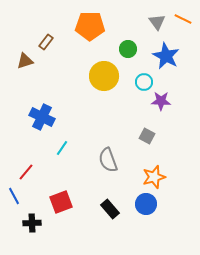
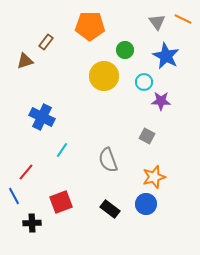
green circle: moved 3 px left, 1 px down
cyan line: moved 2 px down
black rectangle: rotated 12 degrees counterclockwise
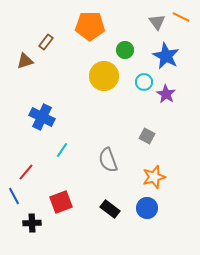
orange line: moved 2 px left, 2 px up
purple star: moved 5 px right, 7 px up; rotated 30 degrees clockwise
blue circle: moved 1 px right, 4 px down
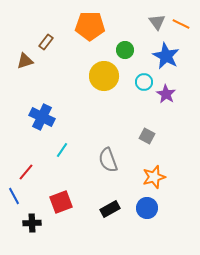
orange line: moved 7 px down
black rectangle: rotated 66 degrees counterclockwise
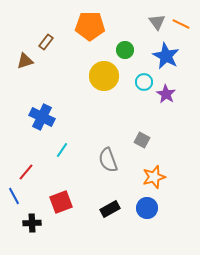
gray square: moved 5 px left, 4 px down
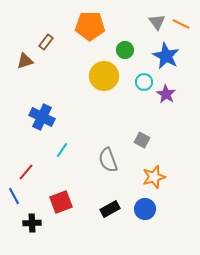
blue circle: moved 2 px left, 1 px down
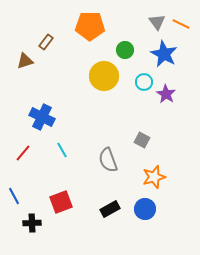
blue star: moved 2 px left, 2 px up
cyan line: rotated 63 degrees counterclockwise
red line: moved 3 px left, 19 px up
